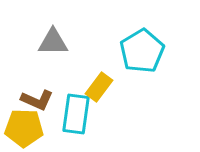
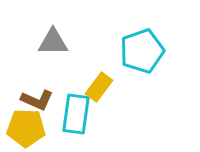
cyan pentagon: rotated 12 degrees clockwise
yellow pentagon: moved 2 px right
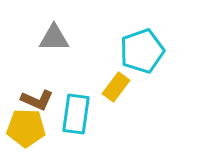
gray triangle: moved 1 px right, 4 px up
yellow rectangle: moved 17 px right
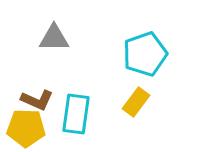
cyan pentagon: moved 3 px right, 3 px down
yellow rectangle: moved 20 px right, 15 px down
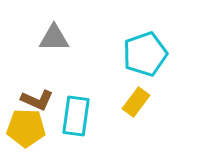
cyan rectangle: moved 2 px down
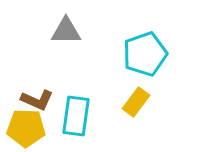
gray triangle: moved 12 px right, 7 px up
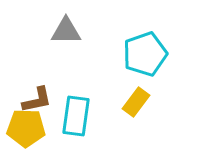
brown L-shape: rotated 36 degrees counterclockwise
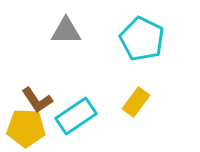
cyan pentagon: moved 3 px left, 15 px up; rotated 27 degrees counterclockwise
brown L-shape: rotated 68 degrees clockwise
cyan rectangle: rotated 48 degrees clockwise
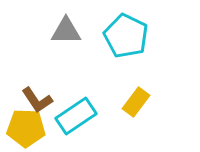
cyan pentagon: moved 16 px left, 3 px up
